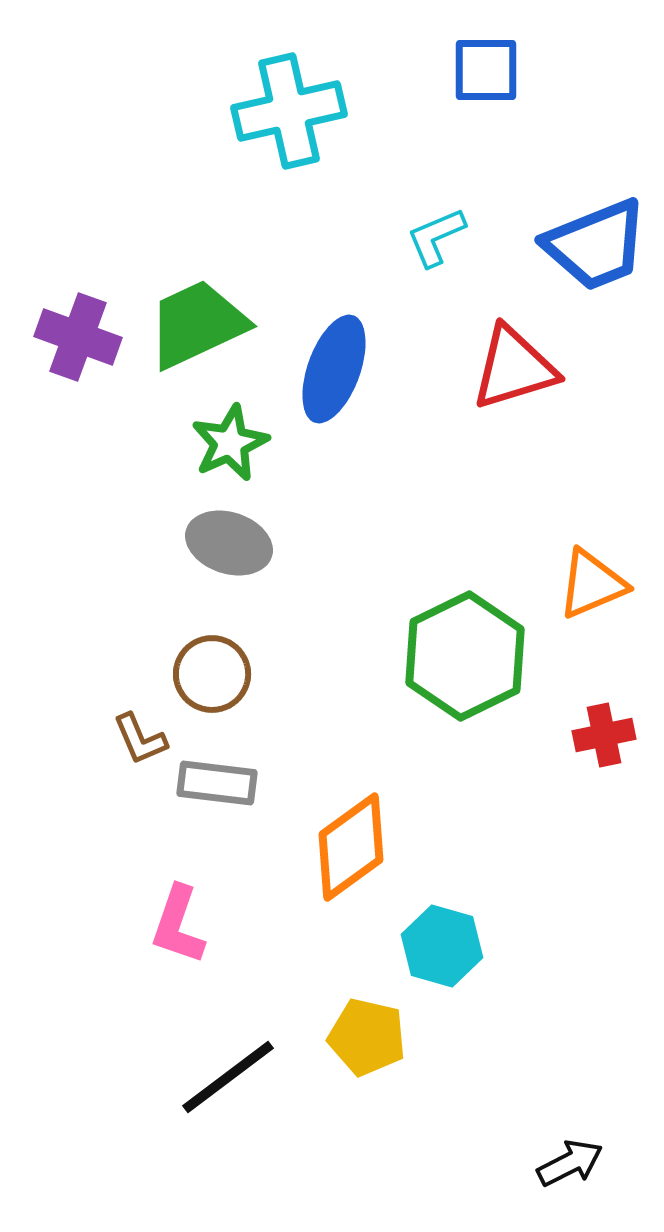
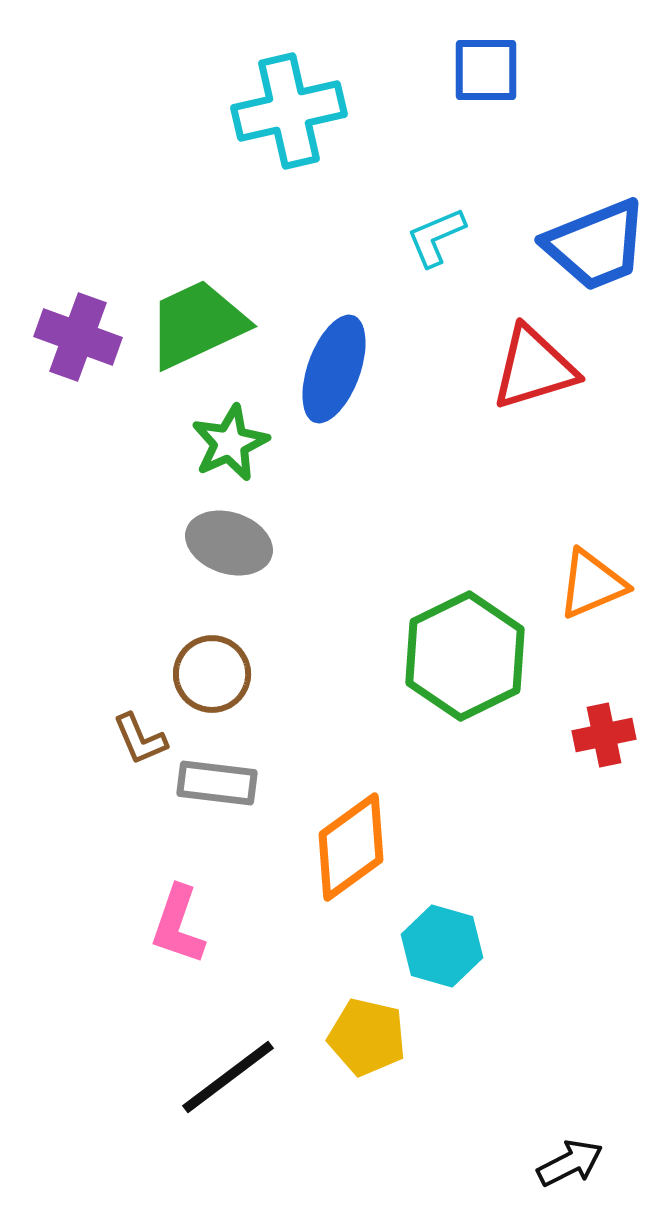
red triangle: moved 20 px right
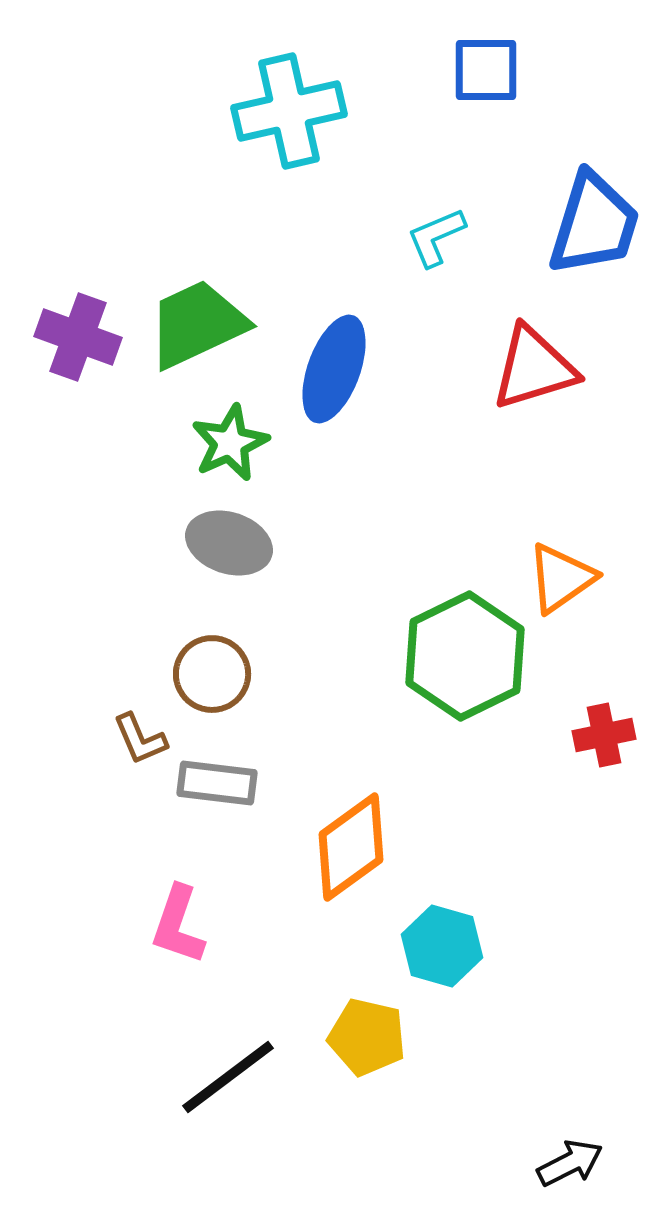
blue trapezoid: moved 2 px left, 21 px up; rotated 51 degrees counterclockwise
orange triangle: moved 31 px left, 6 px up; rotated 12 degrees counterclockwise
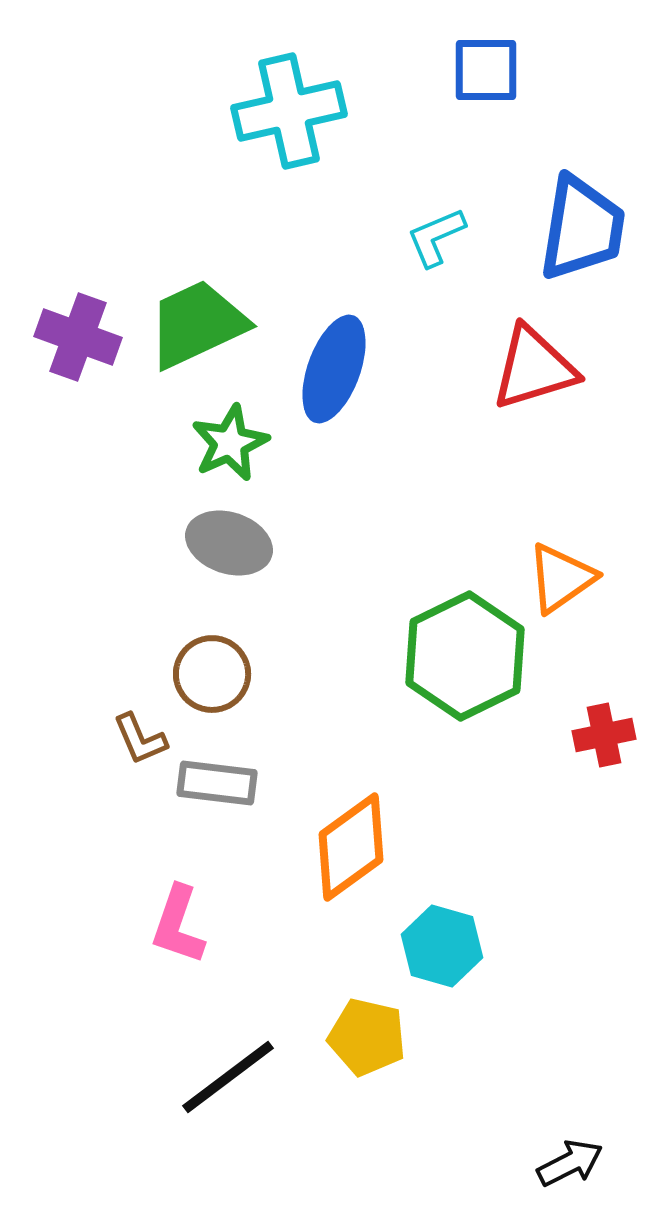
blue trapezoid: moved 12 px left, 4 px down; rotated 8 degrees counterclockwise
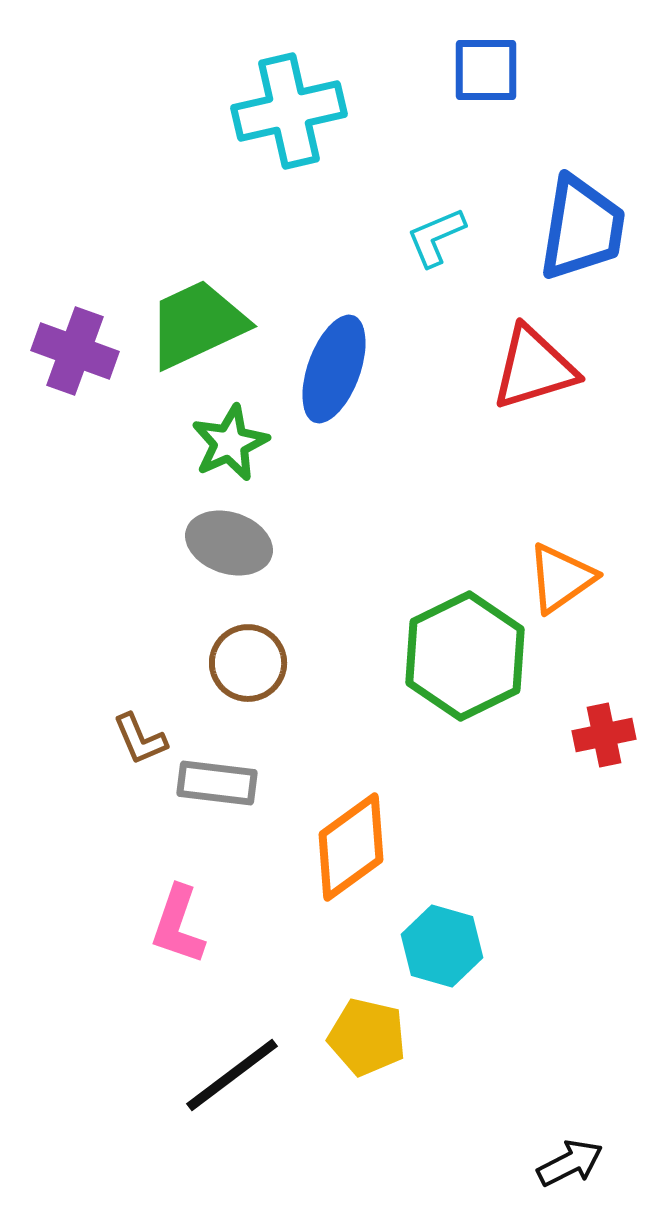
purple cross: moved 3 px left, 14 px down
brown circle: moved 36 px right, 11 px up
black line: moved 4 px right, 2 px up
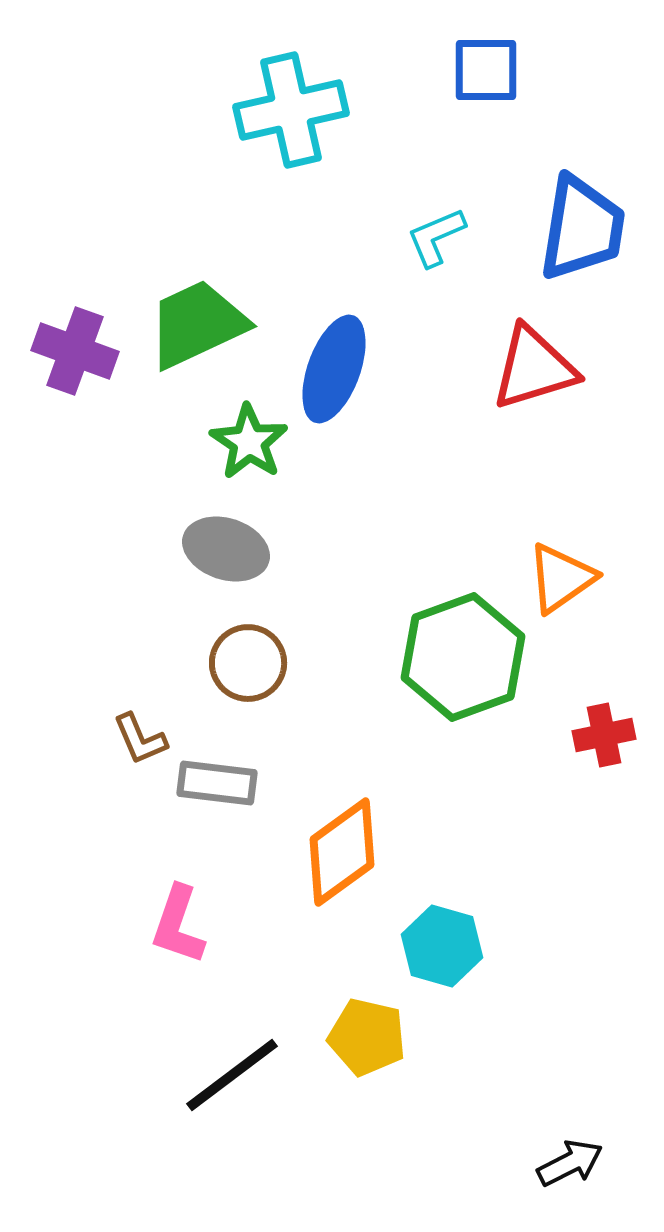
cyan cross: moved 2 px right, 1 px up
green star: moved 19 px right, 1 px up; rotated 14 degrees counterclockwise
gray ellipse: moved 3 px left, 6 px down
green hexagon: moved 2 px left, 1 px down; rotated 6 degrees clockwise
orange diamond: moved 9 px left, 5 px down
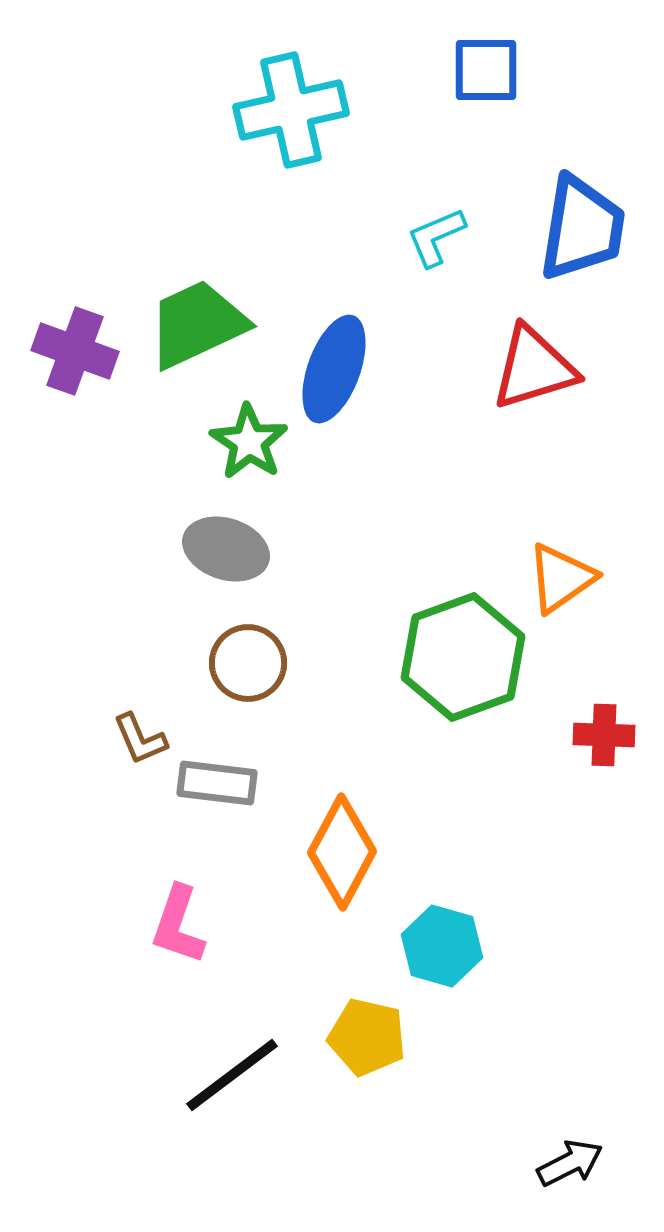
red cross: rotated 14 degrees clockwise
orange diamond: rotated 26 degrees counterclockwise
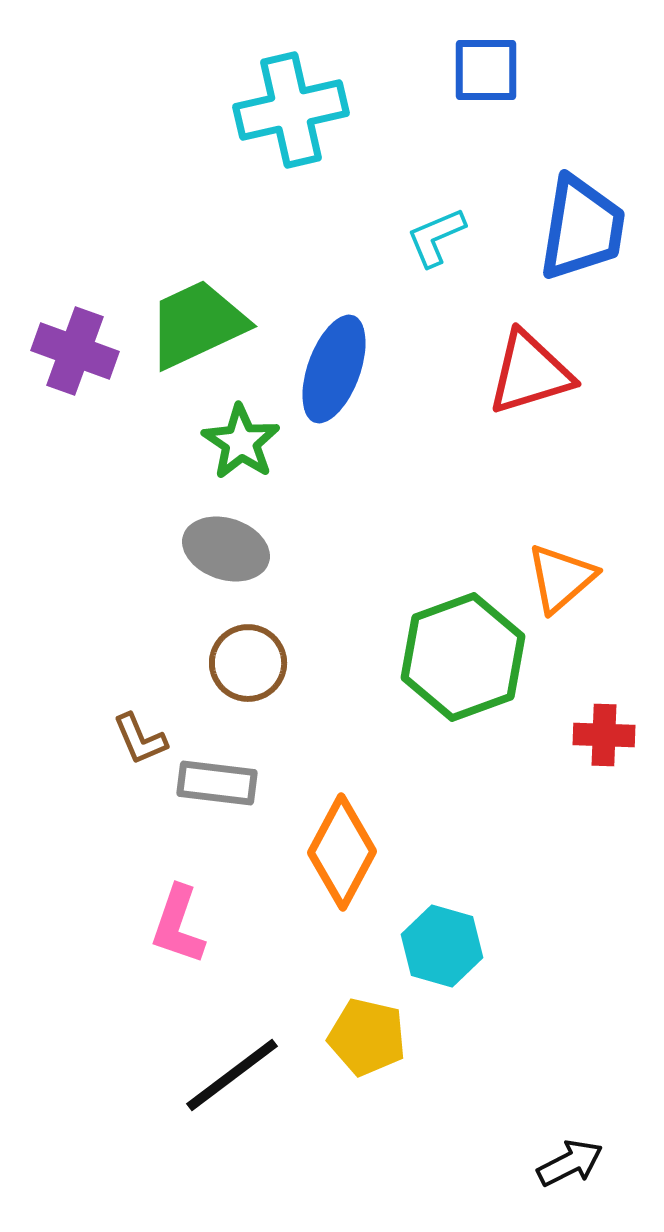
red triangle: moved 4 px left, 5 px down
green star: moved 8 px left
orange triangle: rotated 6 degrees counterclockwise
